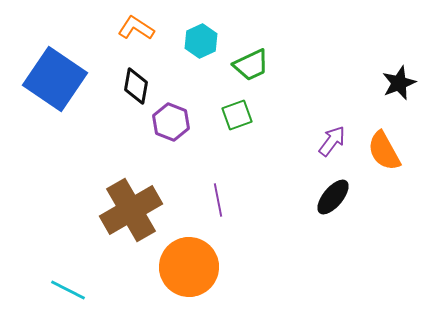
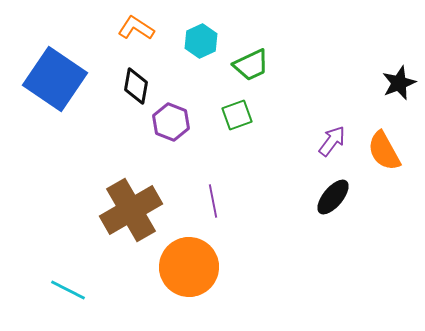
purple line: moved 5 px left, 1 px down
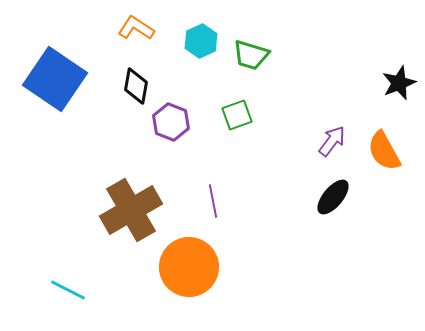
green trapezoid: moved 10 px up; rotated 42 degrees clockwise
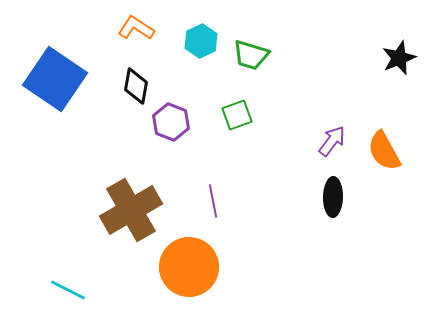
black star: moved 25 px up
black ellipse: rotated 39 degrees counterclockwise
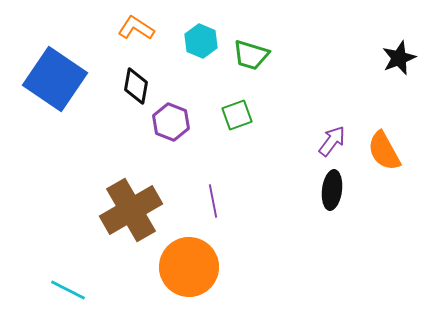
cyan hexagon: rotated 12 degrees counterclockwise
black ellipse: moved 1 px left, 7 px up; rotated 6 degrees clockwise
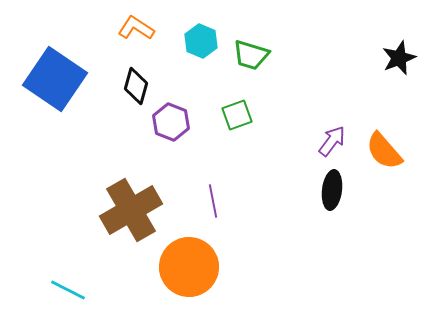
black diamond: rotated 6 degrees clockwise
orange semicircle: rotated 12 degrees counterclockwise
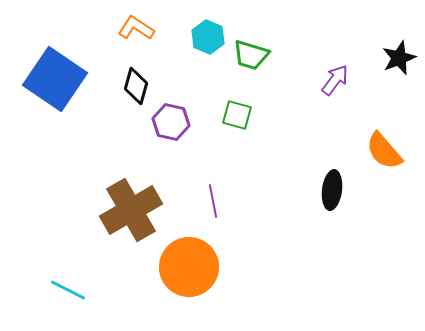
cyan hexagon: moved 7 px right, 4 px up
green square: rotated 36 degrees clockwise
purple hexagon: rotated 9 degrees counterclockwise
purple arrow: moved 3 px right, 61 px up
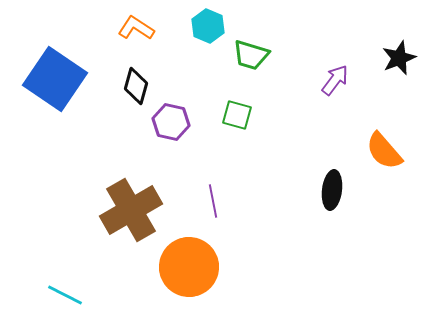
cyan hexagon: moved 11 px up
cyan line: moved 3 px left, 5 px down
